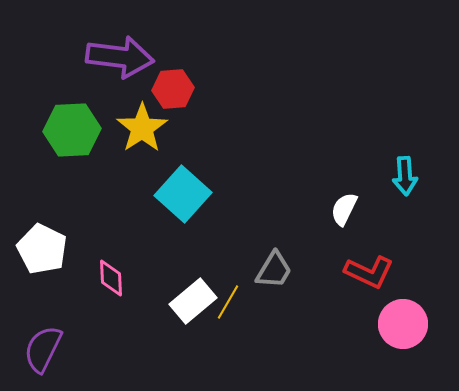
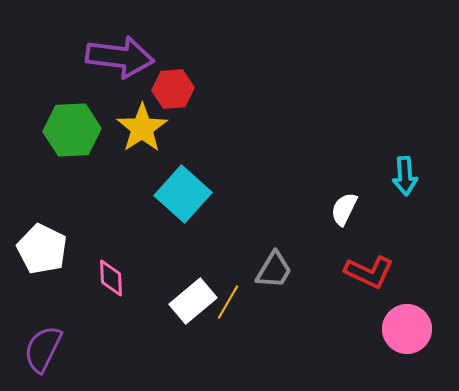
pink circle: moved 4 px right, 5 px down
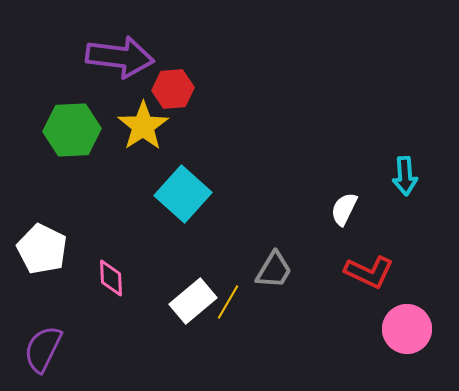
yellow star: moved 1 px right, 2 px up
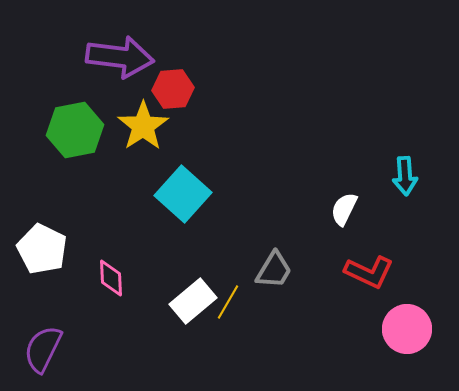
green hexagon: moved 3 px right; rotated 8 degrees counterclockwise
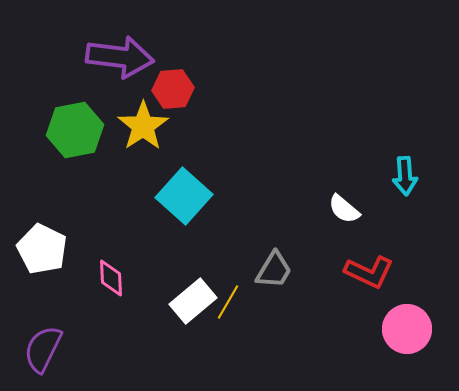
cyan square: moved 1 px right, 2 px down
white semicircle: rotated 76 degrees counterclockwise
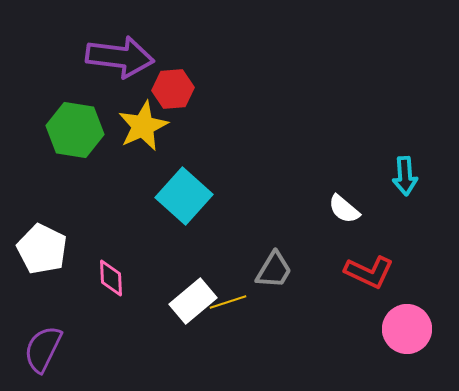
yellow star: rotated 9 degrees clockwise
green hexagon: rotated 20 degrees clockwise
yellow line: rotated 42 degrees clockwise
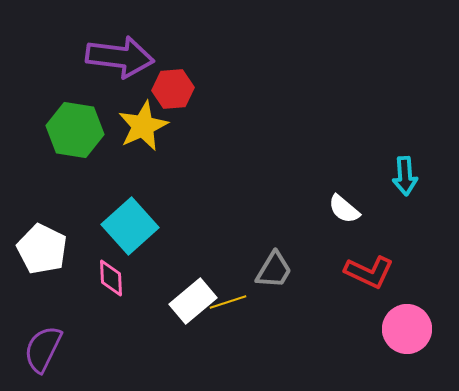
cyan square: moved 54 px left, 30 px down; rotated 6 degrees clockwise
